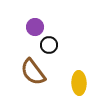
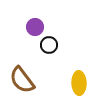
brown semicircle: moved 11 px left, 8 px down
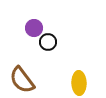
purple circle: moved 1 px left, 1 px down
black circle: moved 1 px left, 3 px up
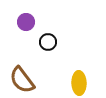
purple circle: moved 8 px left, 6 px up
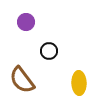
black circle: moved 1 px right, 9 px down
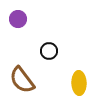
purple circle: moved 8 px left, 3 px up
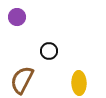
purple circle: moved 1 px left, 2 px up
brown semicircle: rotated 64 degrees clockwise
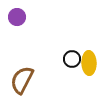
black circle: moved 23 px right, 8 px down
yellow ellipse: moved 10 px right, 20 px up
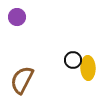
black circle: moved 1 px right, 1 px down
yellow ellipse: moved 1 px left, 5 px down
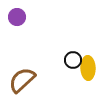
brown semicircle: rotated 20 degrees clockwise
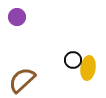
yellow ellipse: rotated 10 degrees clockwise
